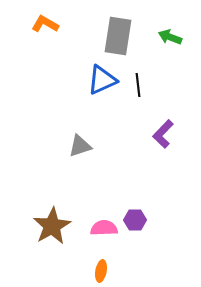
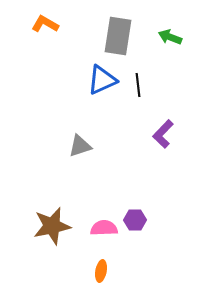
brown star: rotated 18 degrees clockwise
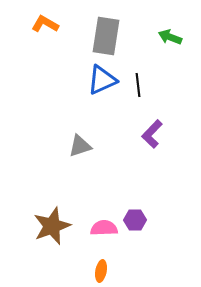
gray rectangle: moved 12 px left
purple L-shape: moved 11 px left
brown star: rotated 9 degrees counterclockwise
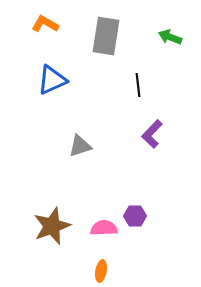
blue triangle: moved 50 px left
purple hexagon: moved 4 px up
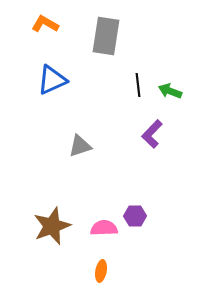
green arrow: moved 54 px down
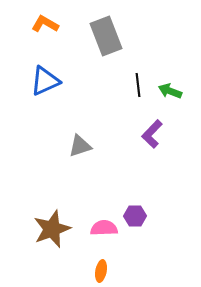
gray rectangle: rotated 30 degrees counterclockwise
blue triangle: moved 7 px left, 1 px down
brown star: moved 3 px down
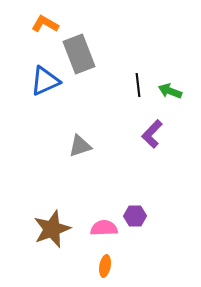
gray rectangle: moved 27 px left, 18 px down
orange ellipse: moved 4 px right, 5 px up
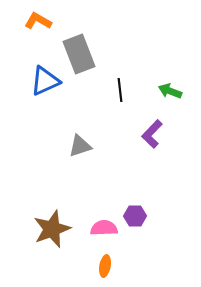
orange L-shape: moved 7 px left, 3 px up
black line: moved 18 px left, 5 px down
